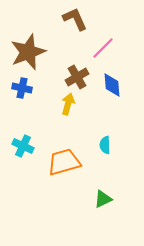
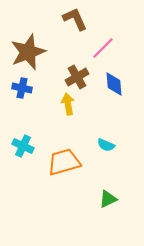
blue diamond: moved 2 px right, 1 px up
yellow arrow: rotated 25 degrees counterclockwise
cyan semicircle: moved 1 px right; rotated 66 degrees counterclockwise
green triangle: moved 5 px right
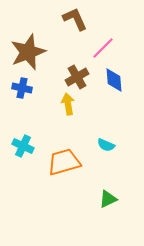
blue diamond: moved 4 px up
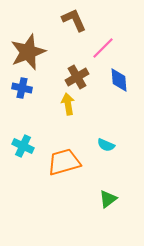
brown L-shape: moved 1 px left, 1 px down
blue diamond: moved 5 px right
green triangle: rotated 12 degrees counterclockwise
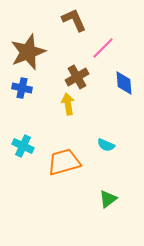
blue diamond: moved 5 px right, 3 px down
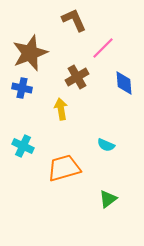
brown star: moved 2 px right, 1 px down
yellow arrow: moved 7 px left, 5 px down
orange trapezoid: moved 6 px down
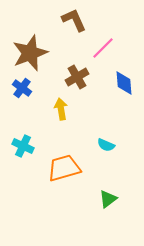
blue cross: rotated 24 degrees clockwise
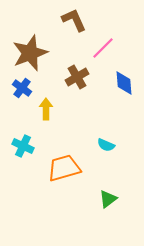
yellow arrow: moved 15 px left; rotated 10 degrees clockwise
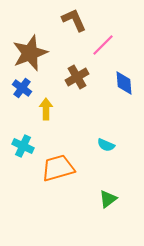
pink line: moved 3 px up
orange trapezoid: moved 6 px left
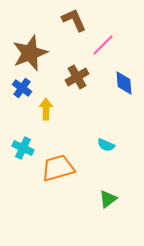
cyan cross: moved 2 px down
